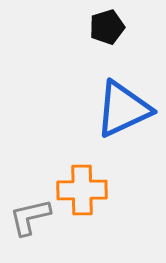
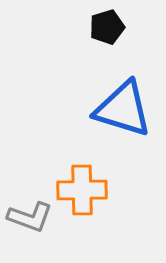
blue triangle: rotated 42 degrees clockwise
gray L-shape: rotated 147 degrees counterclockwise
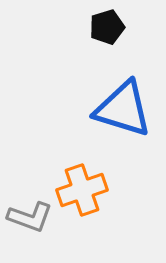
orange cross: rotated 18 degrees counterclockwise
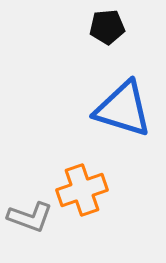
black pentagon: rotated 12 degrees clockwise
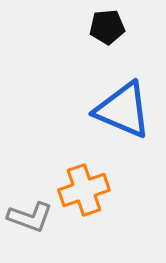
blue triangle: moved 1 px down; rotated 6 degrees clockwise
orange cross: moved 2 px right
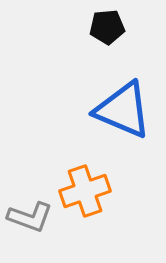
orange cross: moved 1 px right, 1 px down
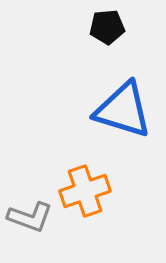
blue triangle: rotated 6 degrees counterclockwise
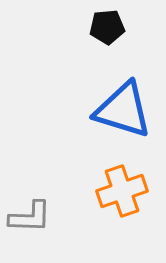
orange cross: moved 37 px right
gray L-shape: rotated 18 degrees counterclockwise
